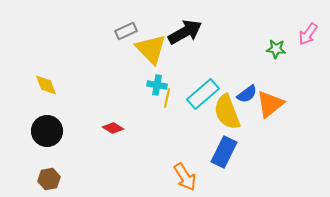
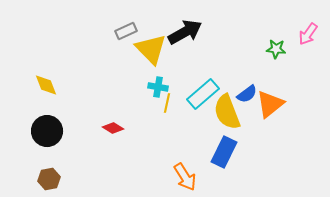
cyan cross: moved 1 px right, 2 px down
yellow line: moved 5 px down
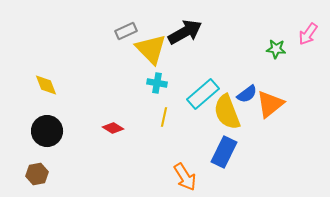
cyan cross: moved 1 px left, 4 px up
yellow line: moved 3 px left, 14 px down
brown hexagon: moved 12 px left, 5 px up
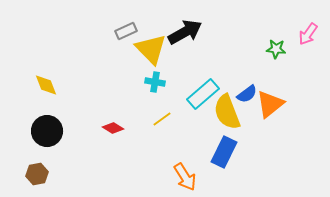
cyan cross: moved 2 px left, 1 px up
yellow line: moved 2 px left, 2 px down; rotated 42 degrees clockwise
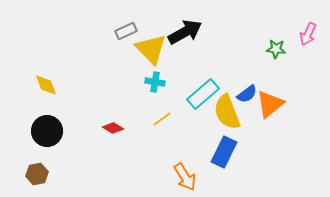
pink arrow: rotated 10 degrees counterclockwise
